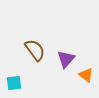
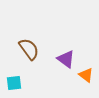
brown semicircle: moved 6 px left, 1 px up
purple triangle: rotated 36 degrees counterclockwise
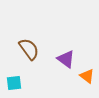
orange triangle: moved 1 px right, 1 px down
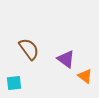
orange triangle: moved 2 px left
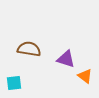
brown semicircle: rotated 45 degrees counterclockwise
purple triangle: rotated 18 degrees counterclockwise
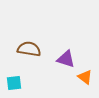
orange triangle: moved 1 px down
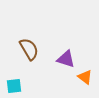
brown semicircle: rotated 50 degrees clockwise
cyan square: moved 3 px down
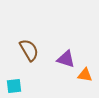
brown semicircle: moved 1 px down
orange triangle: moved 2 px up; rotated 28 degrees counterclockwise
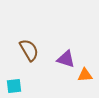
orange triangle: rotated 14 degrees counterclockwise
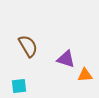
brown semicircle: moved 1 px left, 4 px up
cyan square: moved 5 px right
